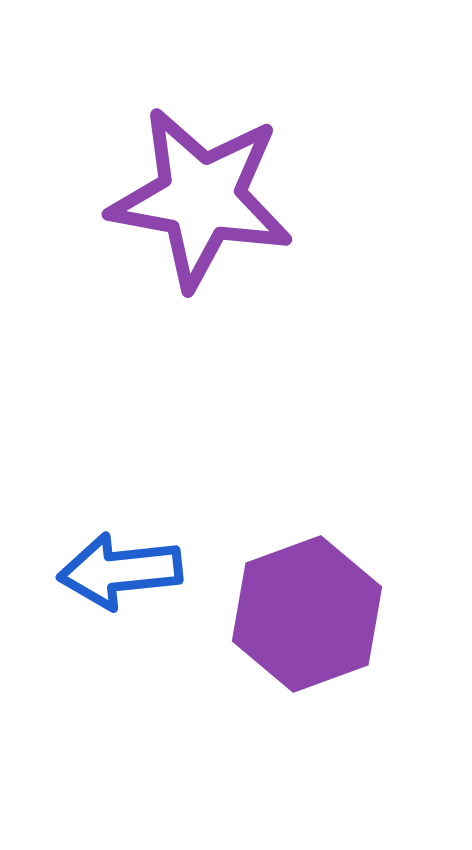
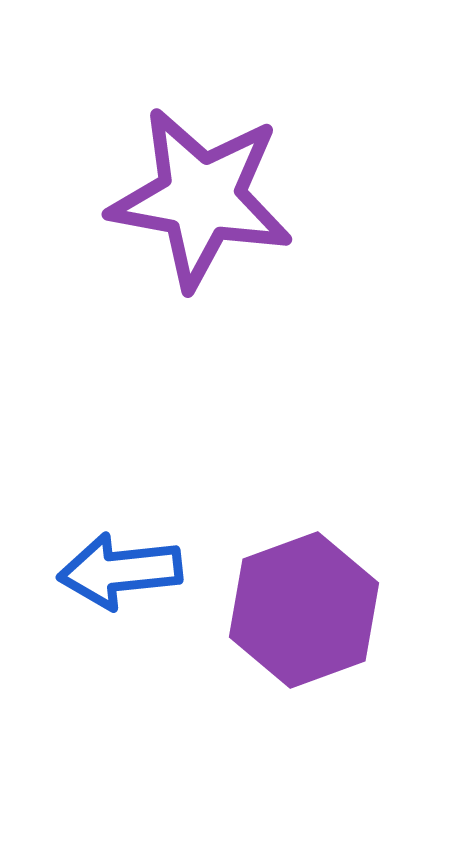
purple hexagon: moved 3 px left, 4 px up
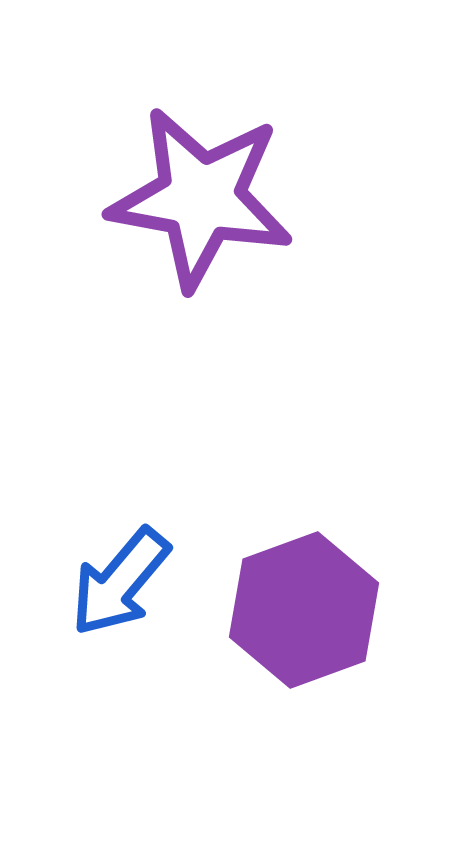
blue arrow: moved 11 px down; rotated 44 degrees counterclockwise
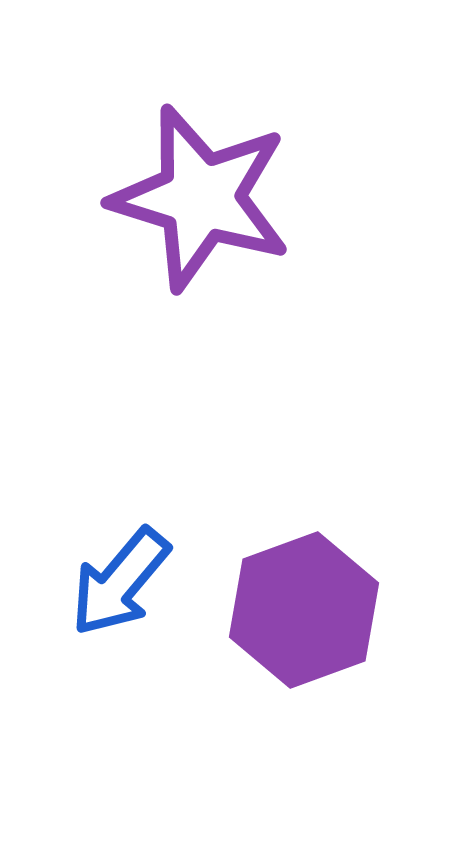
purple star: rotated 7 degrees clockwise
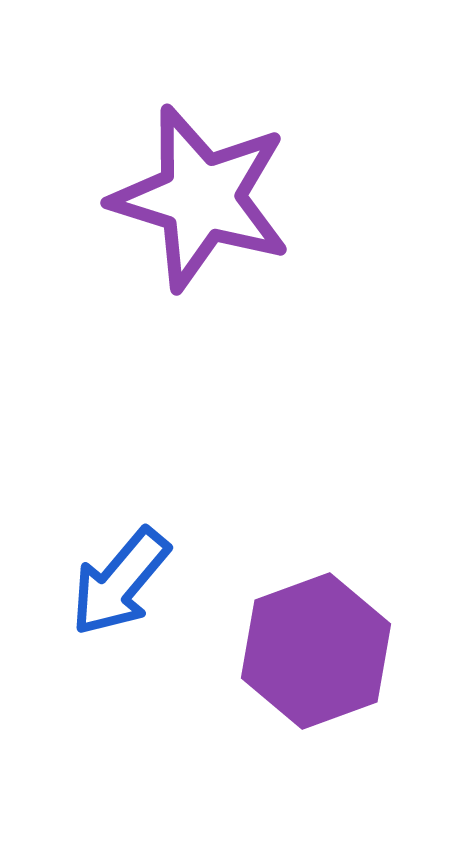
purple hexagon: moved 12 px right, 41 px down
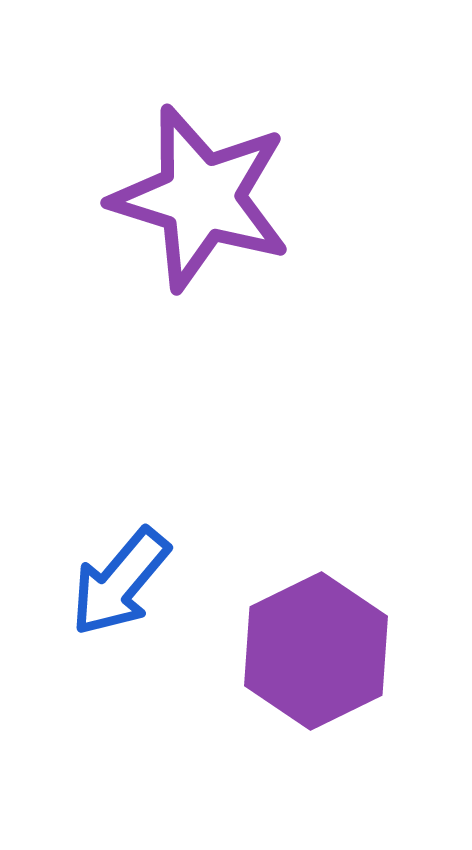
purple hexagon: rotated 6 degrees counterclockwise
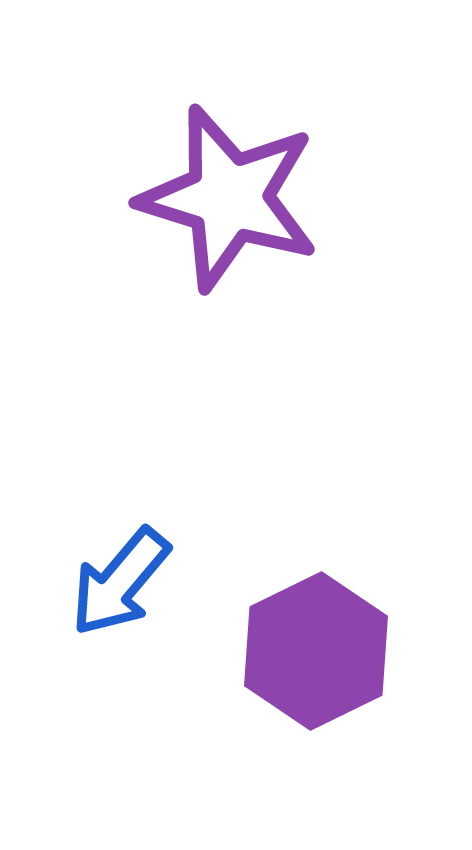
purple star: moved 28 px right
